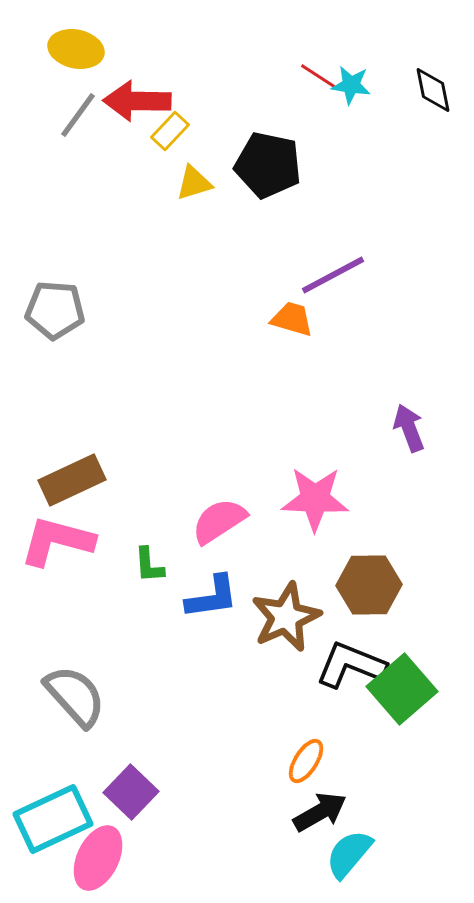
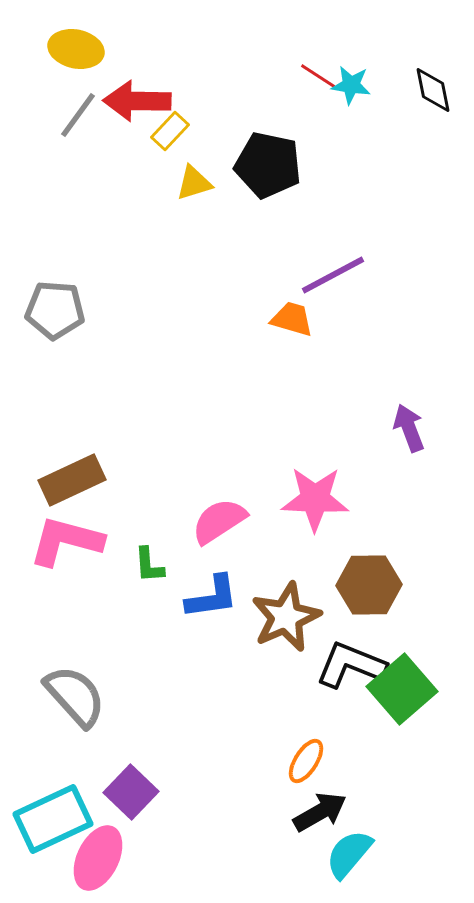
pink L-shape: moved 9 px right
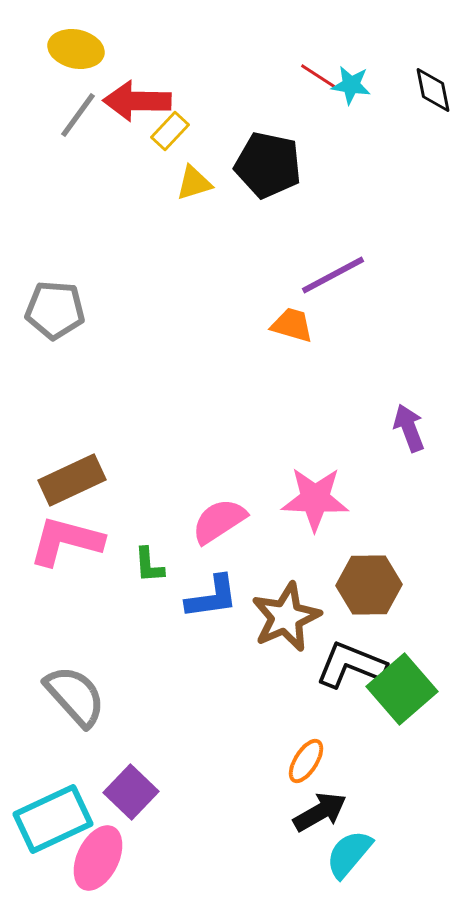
orange trapezoid: moved 6 px down
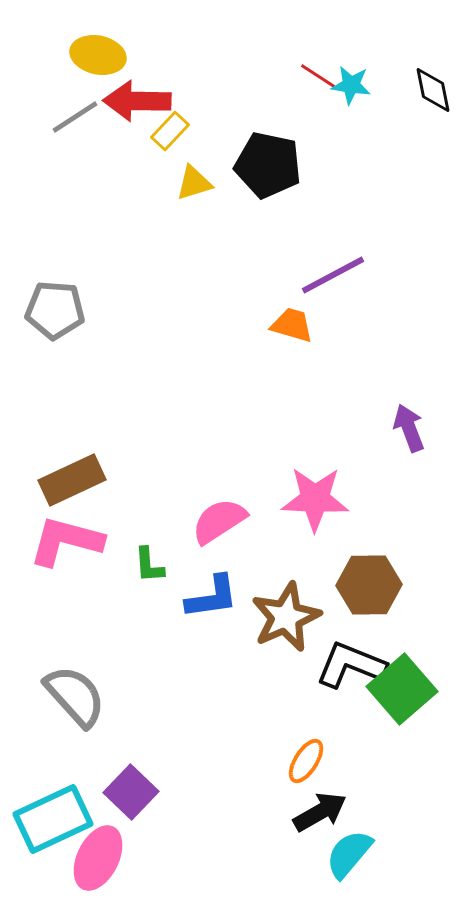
yellow ellipse: moved 22 px right, 6 px down
gray line: moved 3 px left, 2 px down; rotated 21 degrees clockwise
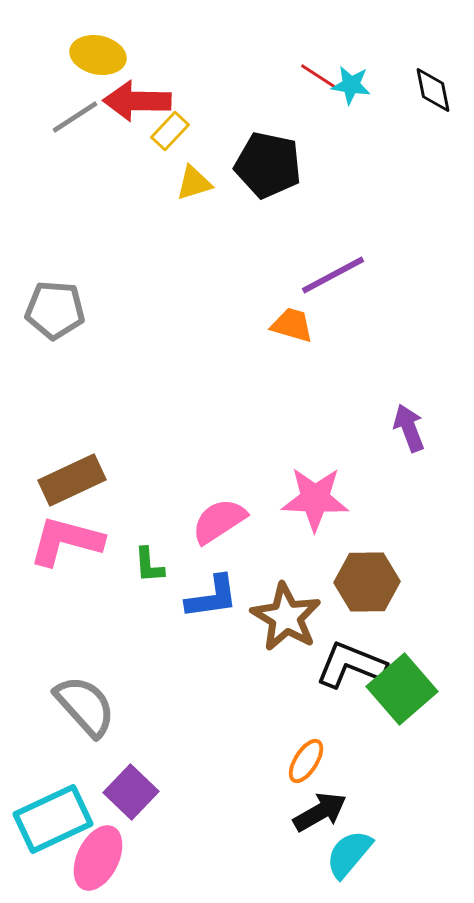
brown hexagon: moved 2 px left, 3 px up
brown star: rotated 18 degrees counterclockwise
gray semicircle: moved 10 px right, 10 px down
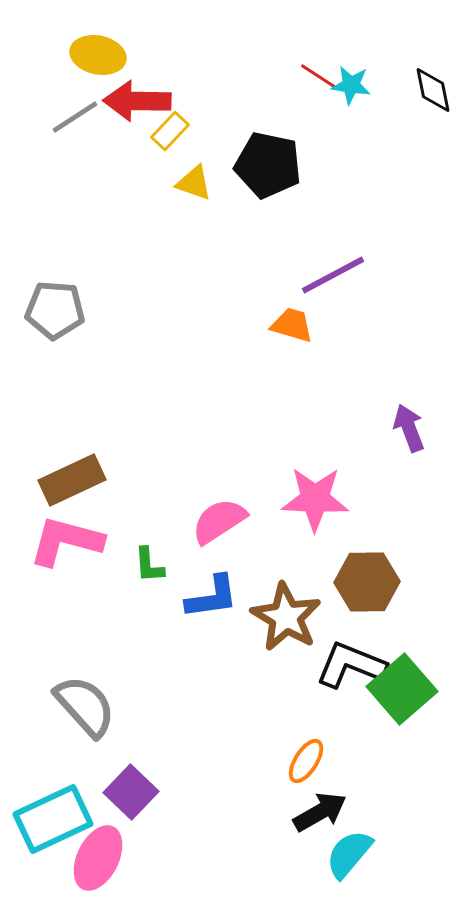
yellow triangle: rotated 36 degrees clockwise
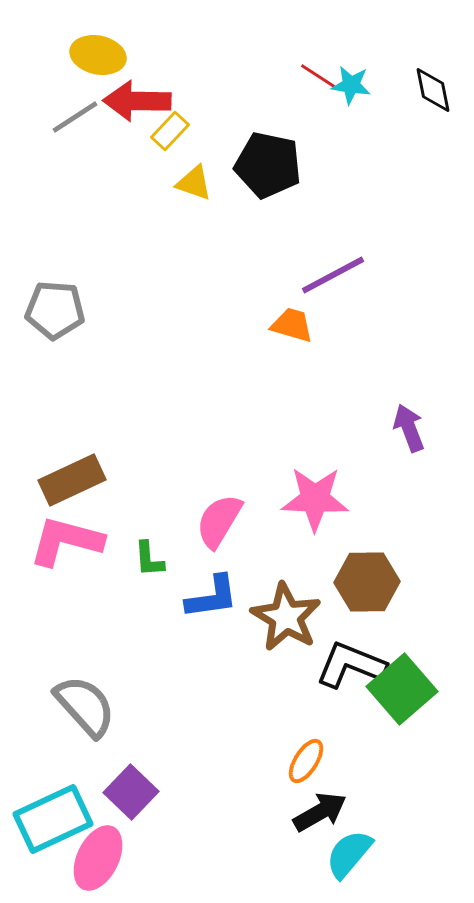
pink semicircle: rotated 26 degrees counterclockwise
green L-shape: moved 6 px up
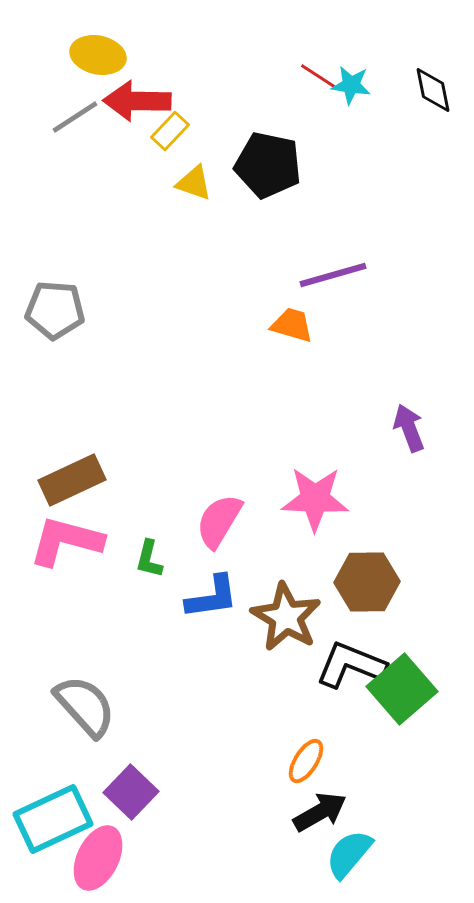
purple line: rotated 12 degrees clockwise
green L-shape: rotated 18 degrees clockwise
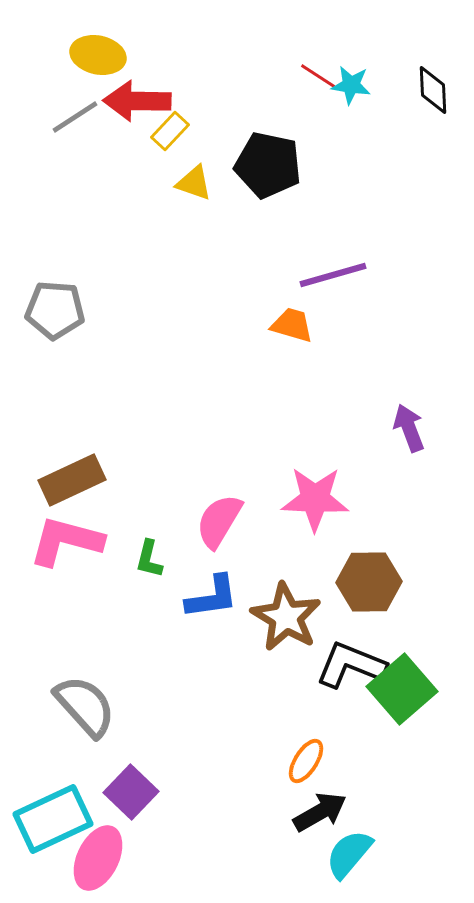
black diamond: rotated 9 degrees clockwise
brown hexagon: moved 2 px right
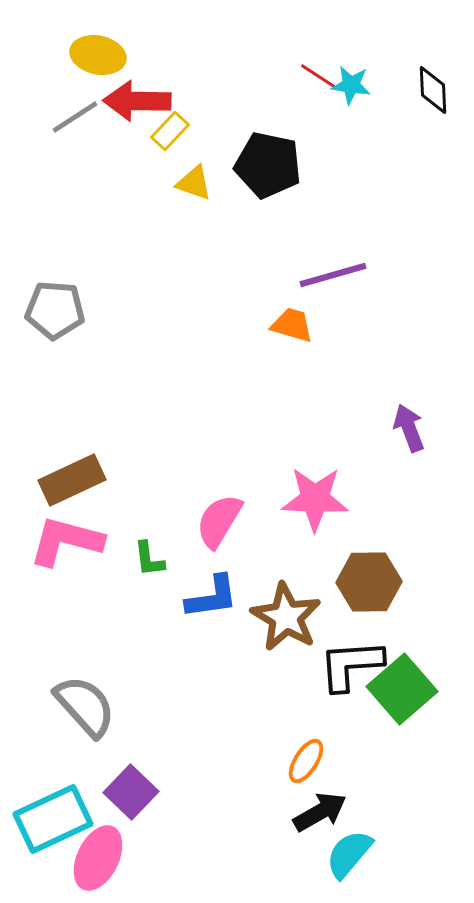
green L-shape: rotated 21 degrees counterclockwise
black L-shape: rotated 26 degrees counterclockwise
